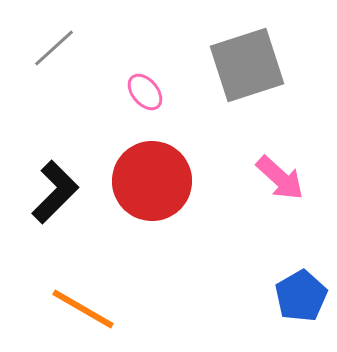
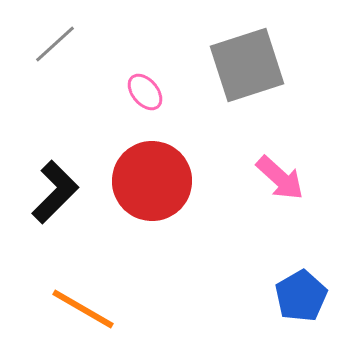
gray line: moved 1 px right, 4 px up
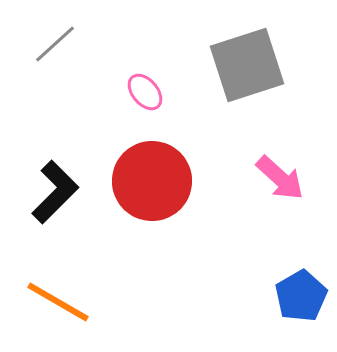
orange line: moved 25 px left, 7 px up
